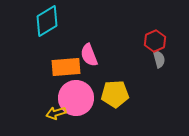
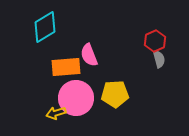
cyan diamond: moved 2 px left, 6 px down
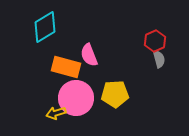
orange rectangle: rotated 20 degrees clockwise
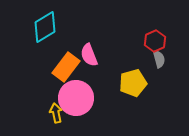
orange rectangle: rotated 68 degrees counterclockwise
yellow pentagon: moved 18 px right, 11 px up; rotated 12 degrees counterclockwise
yellow arrow: rotated 96 degrees clockwise
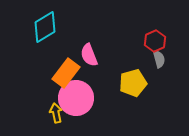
orange rectangle: moved 6 px down
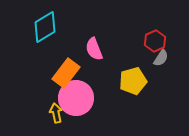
pink semicircle: moved 5 px right, 6 px up
gray semicircle: moved 2 px right, 1 px up; rotated 48 degrees clockwise
yellow pentagon: moved 2 px up
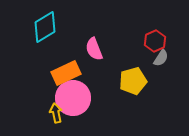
orange rectangle: rotated 28 degrees clockwise
pink circle: moved 3 px left
